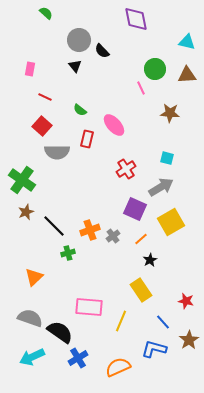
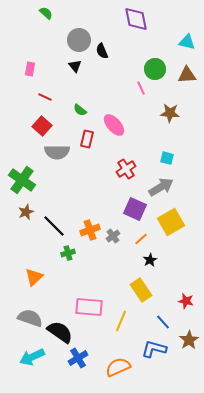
black semicircle at (102, 51): rotated 21 degrees clockwise
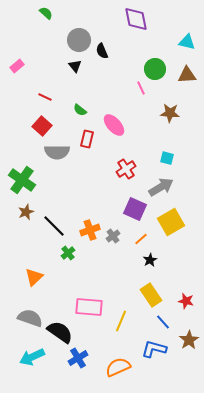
pink rectangle at (30, 69): moved 13 px left, 3 px up; rotated 40 degrees clockwise
green cross at (68, 253): rotated 24 degrees counterclockwise
yellow rectangle at (141, 290): moved 10 px right, 5 px down
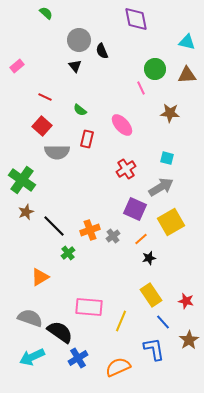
pink ellipse at (114, 125): moved 8 px right
black star at (150, 260): moved 1 px left, 2 px up; rotated 16 degrees clockwise
orange triangle at (34, 277): moved 6 px right; rotated 12 degrees clockwise
blue L-shape at (154, 349): rotated 65 degrees clockwise
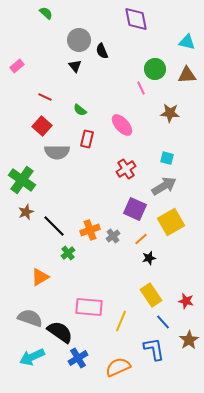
gray arrow at (161, 187): moved 3 px right, 1 px up
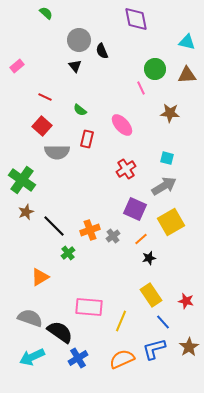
brown star at (189, 340): moved 7 px down
blue L-shape at (154, 349): rotated 95 degrees counterclockwise
orange semicircle at (118, 367): moved 4 px right, 8 px up
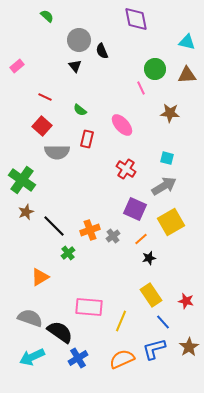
green semicircle at (46, 13): moved 1 px right, 3 px down
red cross at (126, 169): rotated 24 degrees counterclockwise
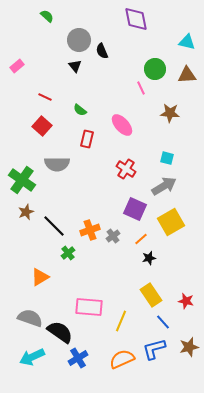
gray semicircle at (57, 152): moved 12 px down
brown star at (189, 347): rotated 18 degrees clockwise
